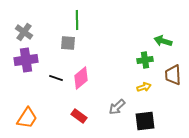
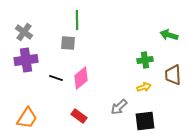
green arrow: moved 6 px right, 6 px up
gray arrow: moved 2 px right
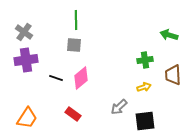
green line: moved 1 px left
gray square: moved 6 px right, 2 px down
red rectangle: moved 6 px left, 2 px up
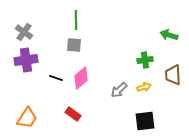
gray arrow: moved 17 px up
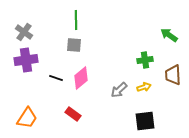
green arrow: rotated 18 degrees clockwise
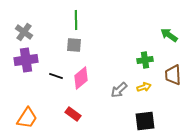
black line: moved 2 px up
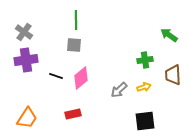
red rectangle: rotated 49 degrees counterclockwise
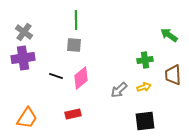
purple cross: moved 3 px left, 2 px up
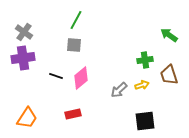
green line: rotated 30 degrees clockwise
brown trapezoid: moved 4 px left; rotated 15 degrees counterclockwise
yellow arrow: moved 2 px left, 2 px up
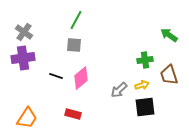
red rectangle: rotated 28 degrees clockwise
black square: moved 14 px up
